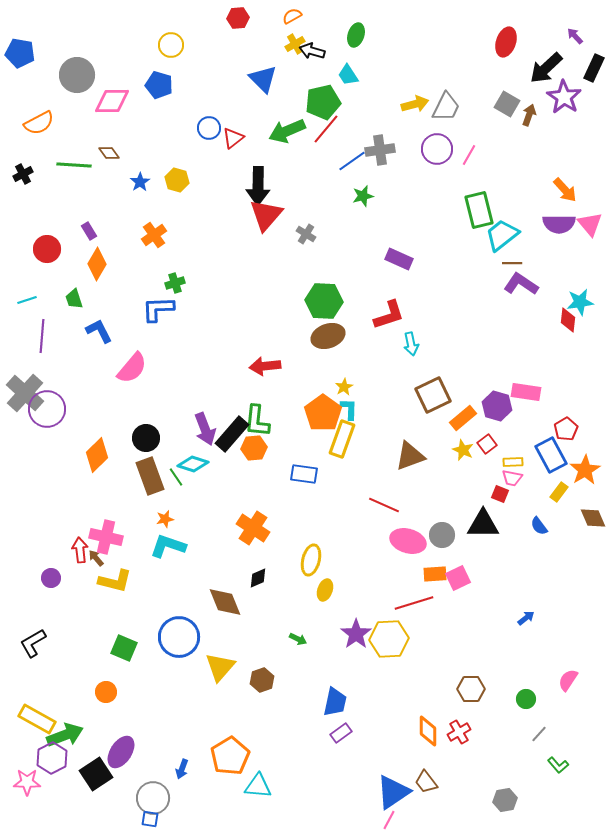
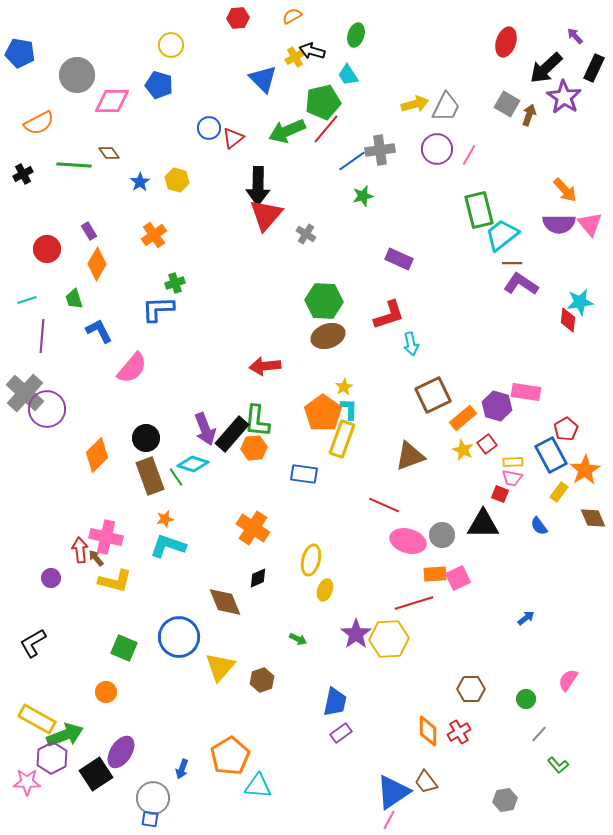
yellow cross at (295, 44): moved 13 px down
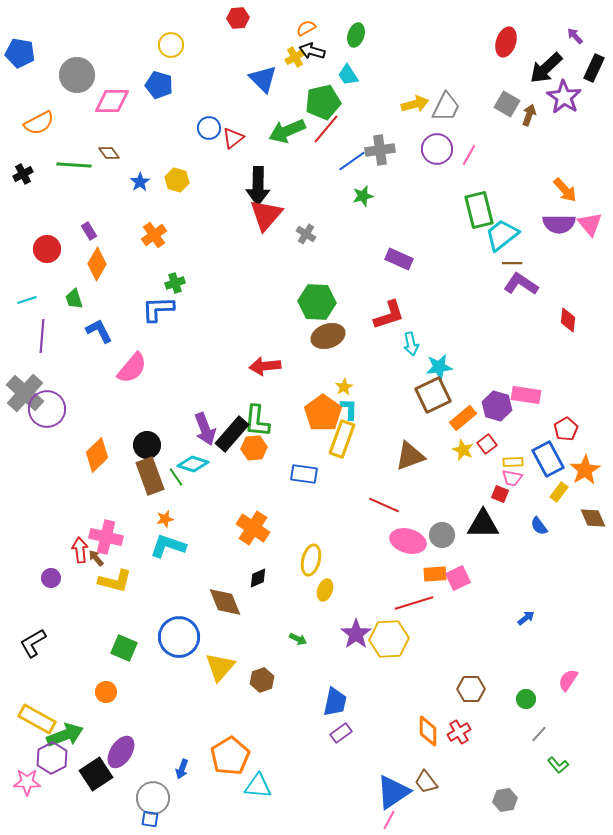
orange semicircle at (292, 16): moved 14 px right, 12 px down
green hexagon at (324, 301): moved 7 px left, 1 px down
cyan star at (580, 302): moved 141 px left, 65 px down
pink rectangle at (526, 392): moved 3 px down
black circle at (146, 438): moved 1 px right, 7 px down
blue rectangle at (551, 455): moved 3 px left, 4 px down
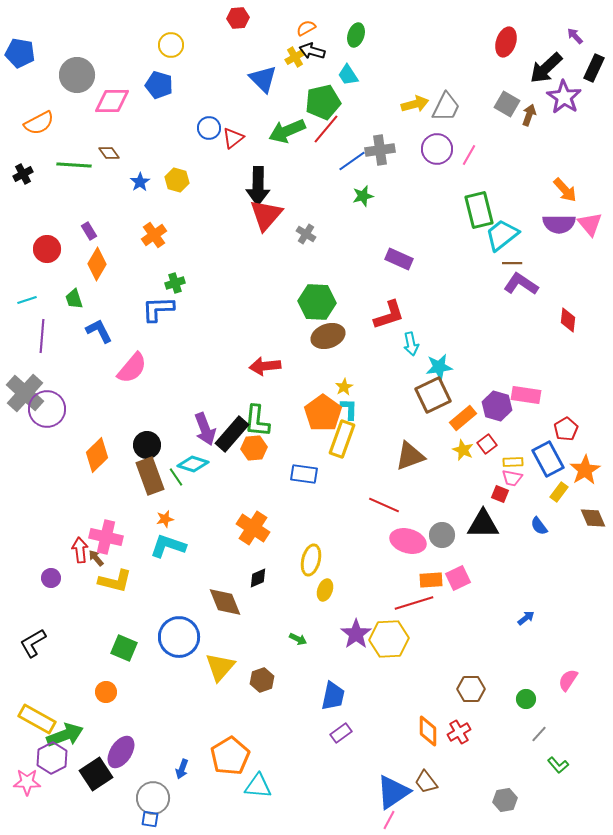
orange rectangle at (435, 574): moved 4 px left, 6 px down
blue trapezoid at (335, 702): moved 2 px left, 6 px up
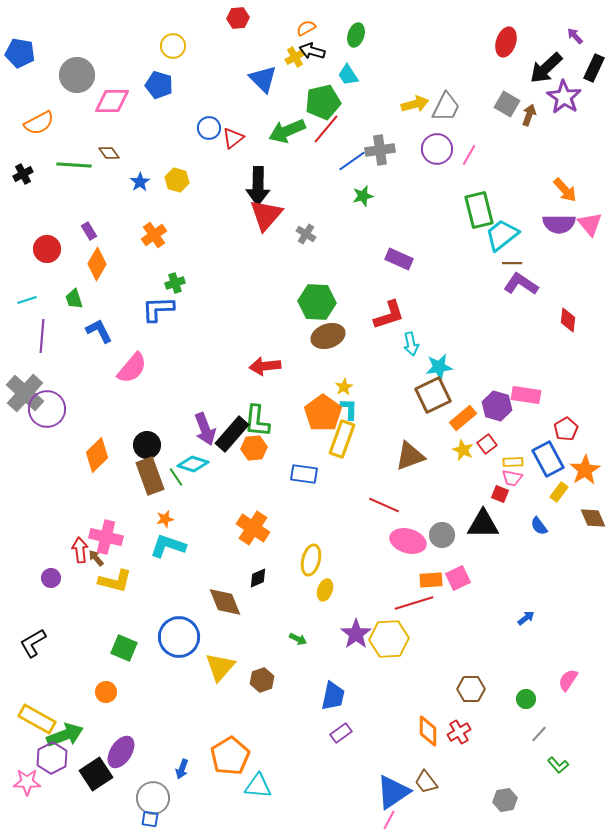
yellow circle at (171, 45): moved 2 px right, 1 px down
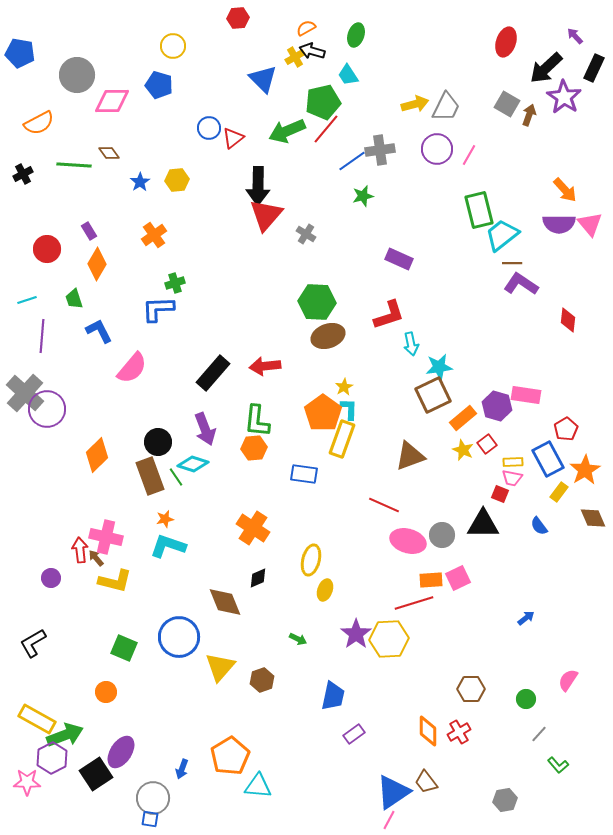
yellow hexagon at (177, 180): rotated 20 degrees counterclockwise
black rectangle at (232, 434): moved 19 px left, 61 px up
black circle at (147, 445): moved 11 px right, 3 px up
purple rectangle at (341, 733): moved 13 px right, 1 px down
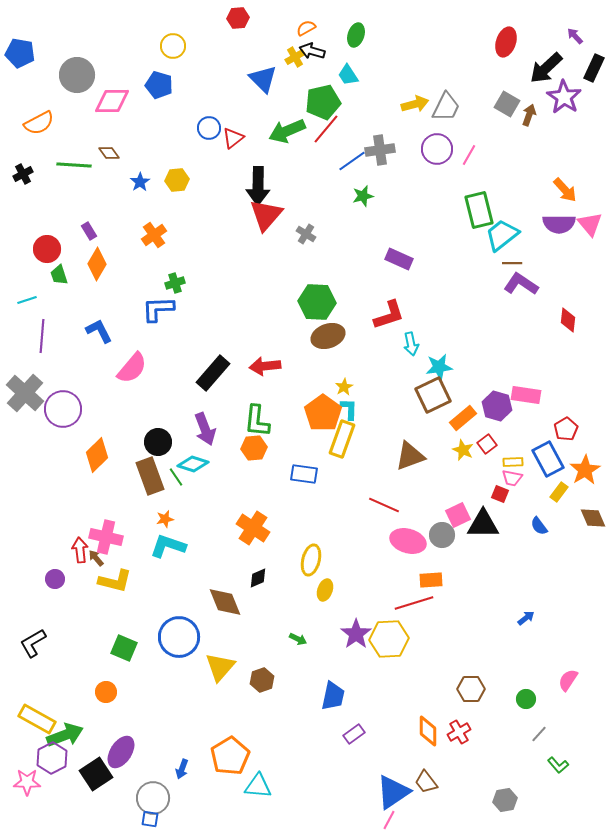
green trapezoid at (74, 299): moved 15 px left, 24 px up
purple circle at (47, 409): moved 16 px right
purple circle at (51, 578): moved 4 px right, 1 px down
pink square at (458, 578): moved 63 px up
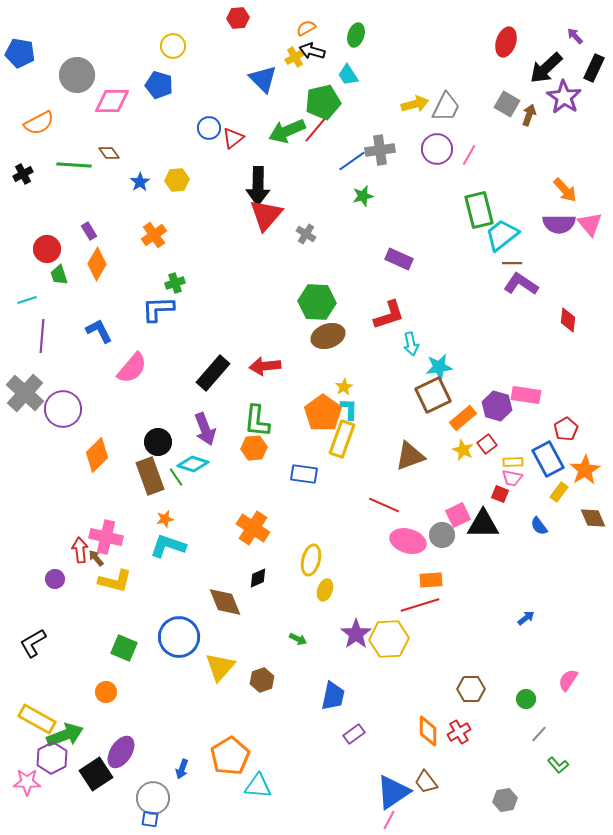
red line at (326, 129): moved 9 px left, 1 px up
red line at (414, 603): moved 6 px right, 2 px down
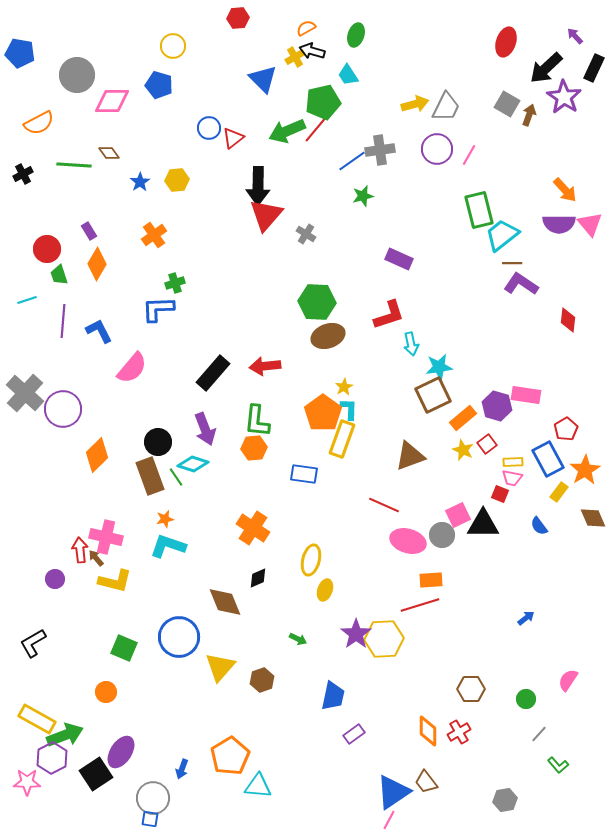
purple line at (42, 336): moved 21 px right, 15 px up
yellow hexagon at (389, 639): moved 5 px left
